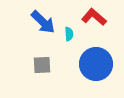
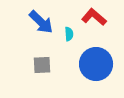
blue arrow: moved 2 px left
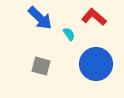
blue arrow: moved 1 px left, 4 px up
cyan semicircle: rotated 32 degrees counterclockwise
gray square: moved 1 px left, 1 px down; rotated 18 degrees clockwise
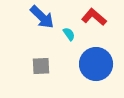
blue arrow: moved 2 px right, 1 px up
gray square: rotated 18 degrees counterclockwise
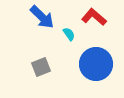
gray square: moved 1 px down; rotated 18 degrees counterclockwise
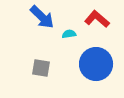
red L-shape: moved 3 px right, 2 px down
cyan semicircle: rotated 64 degrees counterclockwise
gray square: moved 1 px down; rotated 30 degrees clockwise
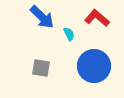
red L-shape: moved 1 px up
cyan semicircle: rotated 72 degrees clockwise
blue circle: moved 2 px left, 2 px down
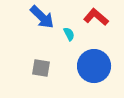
red L-shape: moved 1 px left, 1 px up
